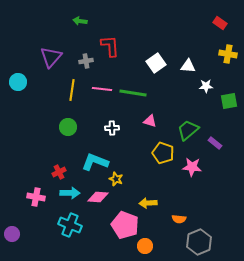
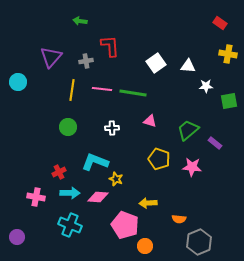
yellow pentagon: moved 4 px left, 6 px down
purple circle: moved 5 px right, 3 px down
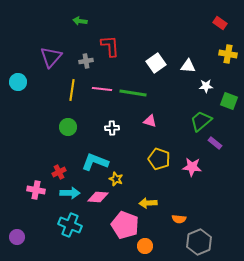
green square: rotated 30 degrees clockwise
green trapezoid: moved 13 px right, 9 px up
pink cross: moved 7 px up
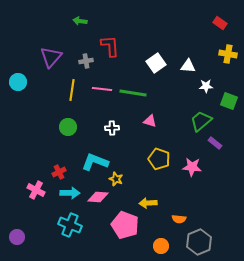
pink cross: rotated 18 degrees clockwise
orange circle: moved 16 px right
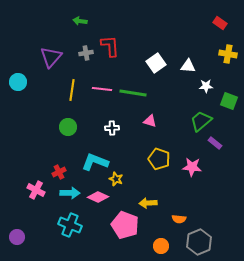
gray cross: moved 8 px up
pink diamond: rotated 20 degrees clockwise
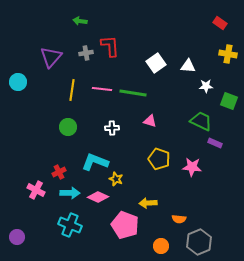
green trapezoid: rotated 65 degrees clockwise
purple rectangle: rotated 16 degrees counterclockwise
